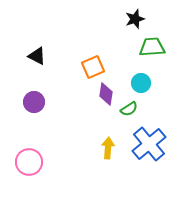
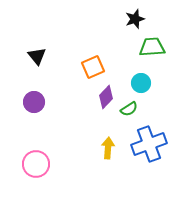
black triangle: rotated 24 degrees clockwise
purple diamond: moved 3 px down; rotated 35 degrees clockwise
blue cross: rotated 20 degrees clockwise
pink circle: moved 7 px right, 2 px down
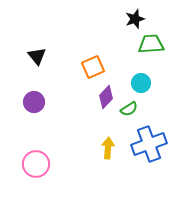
green trapezoid: moved 1 px left, 3 px up
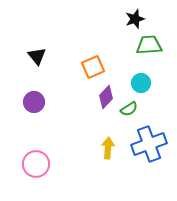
green trapezoid: moved 2 px left, 1 px down
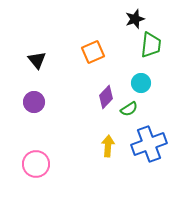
green trapezoid: moved 2 px right; rotated 100 degrees clockwise
black triangle: moved 4 px down
orange square: moved 15 px up
yellow arrow: moved 2 px up
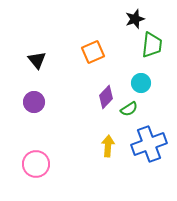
green trapezoid: moved 1 px right
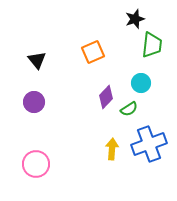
yellow arrow: moved 4 px right, 3 px down
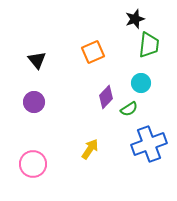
green trapezoid: moved 3 px left
yellow arrow: moved 22 px left; rotated 30 degrees clockwise
pink circle: moved 3 px left
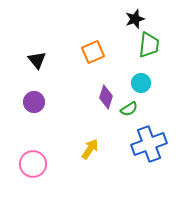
purple diamond: rotated 25 degrees counterclockwise
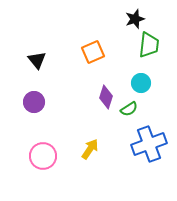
pink circle: moved 10 px right, 8 px up
